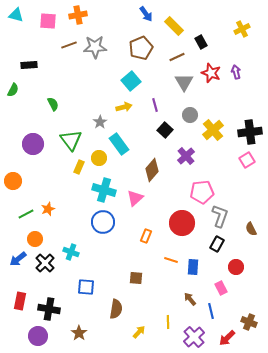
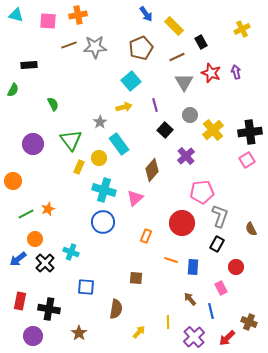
purple circle at (38, 336): moved 5 px left
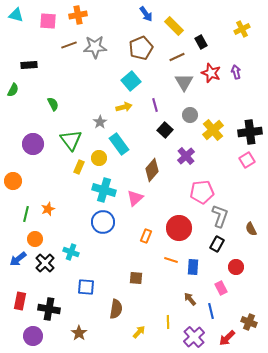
green line at (26, 214): rotated 49 degrees counterclockwise
red circle at (182, 223): moved 3 px left, 5 px down
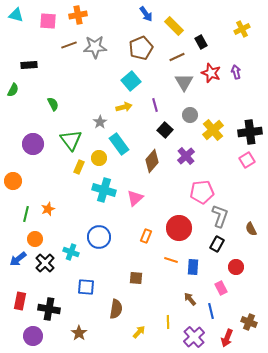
brown diamond at (152, 170): moved 9 px up
blue circle at (103, 222): moved 4 px left, 15 px down
red arrow at (227, 338): rotated 24 degrees counterclockwise
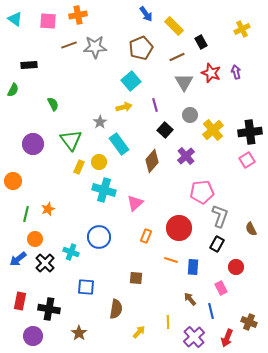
cyan triangle at (16, 15): moved 1 px left, 4 px down; rotated 21 degrees clockwise
yellow circle at (99, 158): moved 4 px down
pink triangle at (135, 198): moved 5 px down
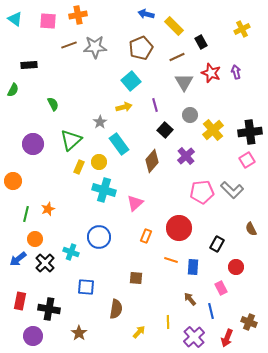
blue arrow at (146, 14): rotated 140 degrees clockwise
green triangle at (71, 140): rotated 25 degrees clockwise
gray L-shape at (220, 216): moved 12 px right, 26 px up; rotated 115 degrees clockwise
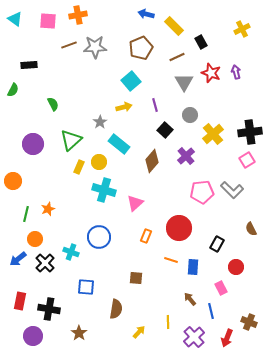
yellow cross at (213, 130): moved 4 px down
cyan rectangle at (119, 144): rotated 15 degrees counterclockwise
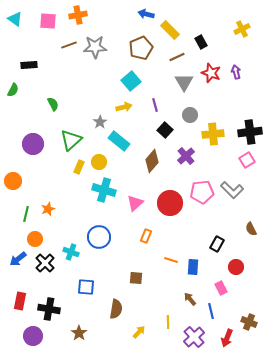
yellow rectangle at (174, 26): moved 4 px left, 4 px down
yellow cross at (213, 134): rotated 35 degrees clockwise
cyan rectangle at (119, 144): moved 3 px up
red circle at (179, 228): moved 9 px left, 25 px up
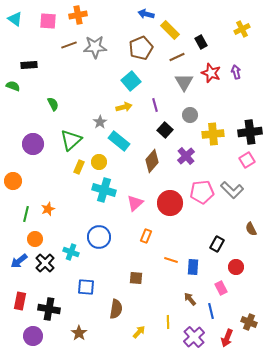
green semicircle at (13, 90): moved 4 px up; rotated 96 degrees counterclockwise
blue arrow at (18, 259): moved 1 px right, 2 px down
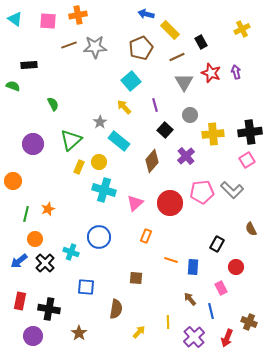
yellow arrow at (124, 107): rotated 119 degrees counterclockwise
